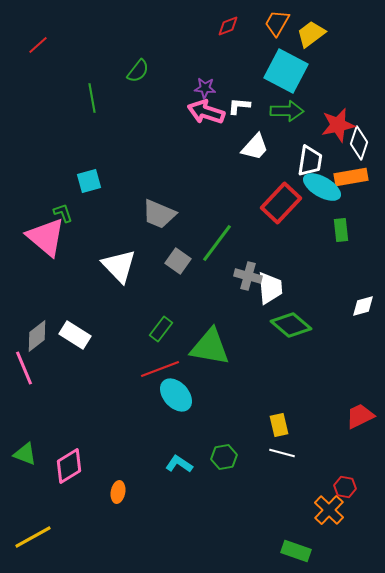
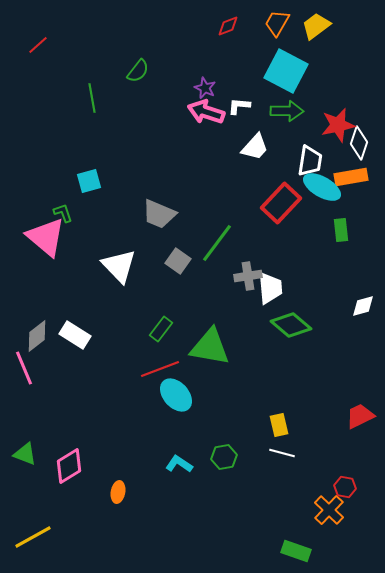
yellow trapezoid at (311, 34): moved 5 px right, 8 px up
purple star at (205, 88): rotated 20 degrees clockwise
gray cross at (248, 276): rotated 24 degrees counterclockwise
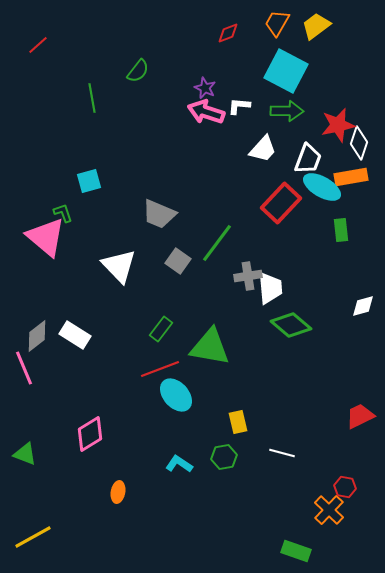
red diamond at (228, 26): moved 7 px down
white trapezoid at (255, 147): moved 8 px right, 2 px down
white trapezoid at (310, 161): moved 2 px left, 2 px up; rotated 12 degrees clockwise
yellow rectangle at (279, 425): moved 41 px left, 3 px up
pink diamond at (69, 466): moved 21 px right, 32 px up
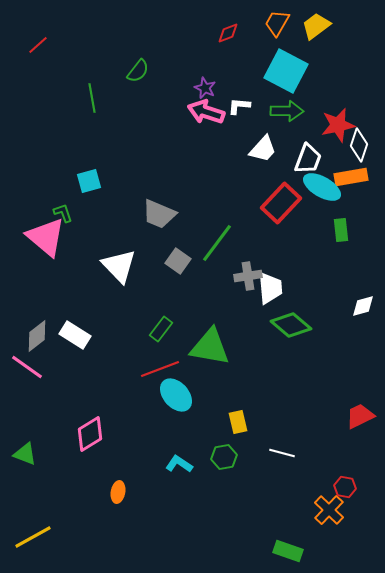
white diamond at (359, 143): moved 2 px down
pink line at (24, 368): moved 3 px right, 1 px up; rotated 32 degrees counterclockwise
green rectangle at (296, 551): moved 8 px left
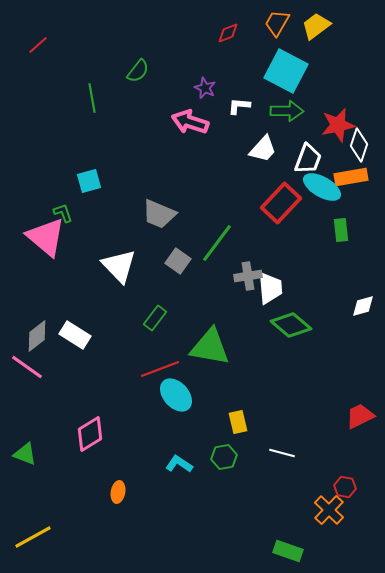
pink arrow at (206, 112): moved 16 px left, 10 px down
green rectangle at (161, 329): moved 6 px left, 11 px up
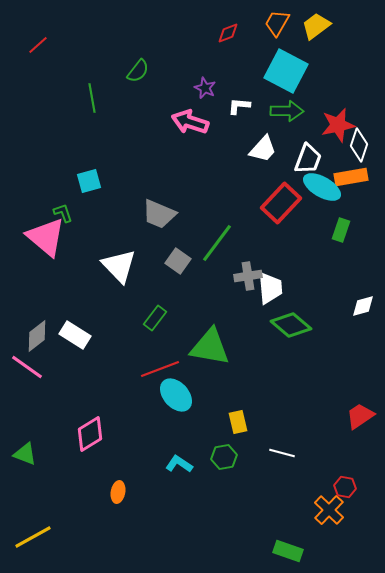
green rectangle at (341, 230): rotated 25 degrees clockwise
red trapezoid at (360, 416): rotated 8 degrees counterclockwise
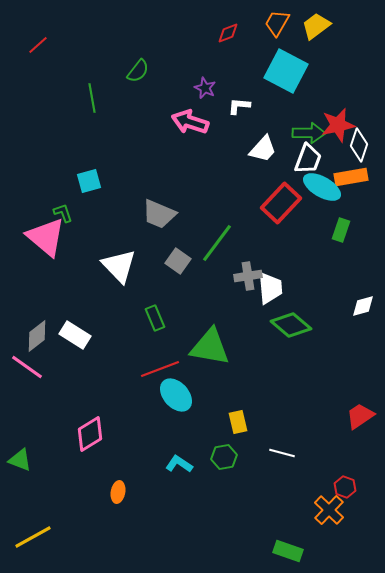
green arrow at (287, 111): moved 22 px right, 22 px down
green rectangle at (155, 318): rotated 60 degrees counterclockwise
green triangle at (25, 454): moved 5 px left, 6 px down
red hexagon at (345, 487): rotated 10 degrees clockwise
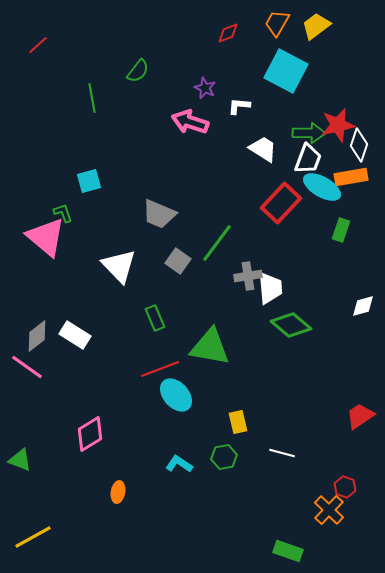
white trapezoid at (263, 149): rotated 100 degrees counterclockwise
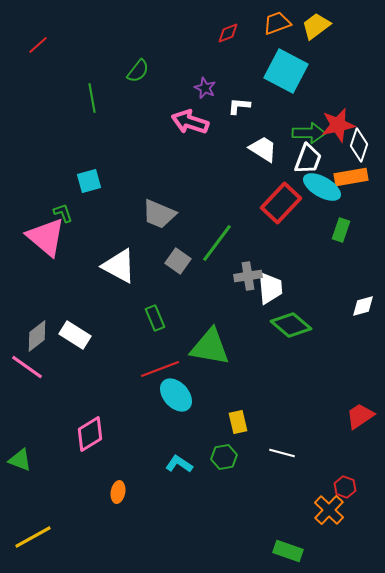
orange trapezoid at (277, 23): rotated 40 degrees clockwise
white triangle at (119, 266): rotated 18 degrees counterclockwise
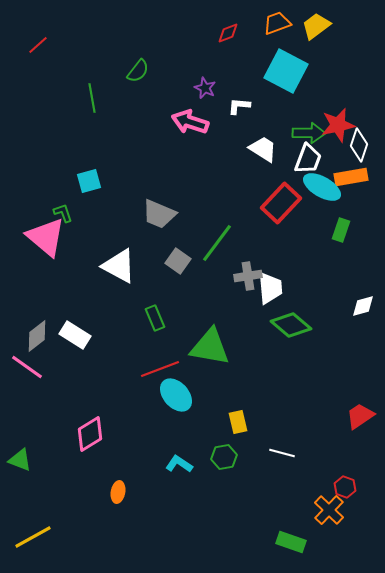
green rectangle at (288, 551): moved 3 px right, 9 px up
